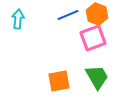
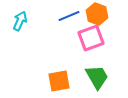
blue line: moved 1 px right, 1 px down
cyan arrow: moved 2 px right, 2 px down; rotated 18 degrees clockwise
pink square: moved 2 px left
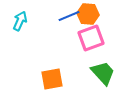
orange hexagon: moved 9 px left; rotated 15 degrees counterclockwise
green trapezoid: moved 6 px right, 4 px up; rotated 12 degrees counterclockwise
orange square: moved 7 px left, 2 px up
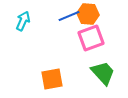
cyan arrow: moved 3 px right
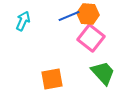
pink square: rotated 32 degrees counterclockwise
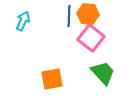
blue line: rotated 65 degrees counterclockwise
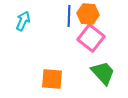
orange square: rotated 15 degrees clockwise
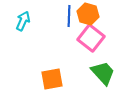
orange hexagon: rotated 10 degrees clockwise
orange square: rotated 15 degrees counterclockwise
